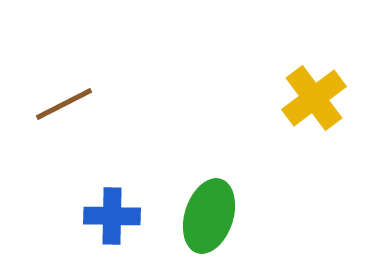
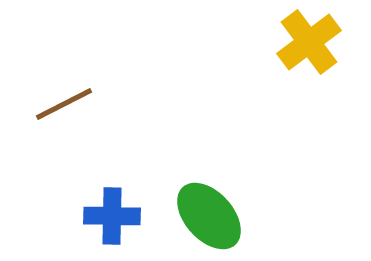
yellow cross: moved 5 px left, 56 px up
green ellipse: rotated 60 degrees counterclockwise
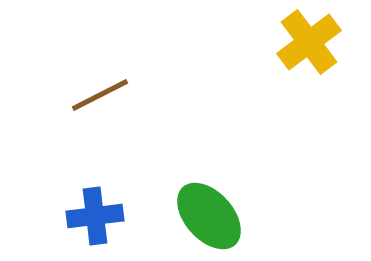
brown line: moved 36 px right, 9 px up
blue cross: moved 17 px left; rotated 8 degrees counterclockwise
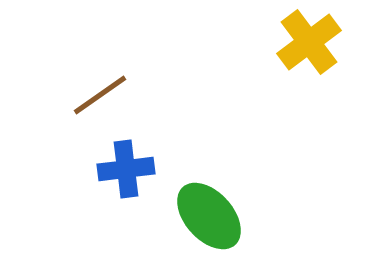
brown line: rotated 8 degrees counterclockwise
blue cross: moved 31 px right, 47 px up
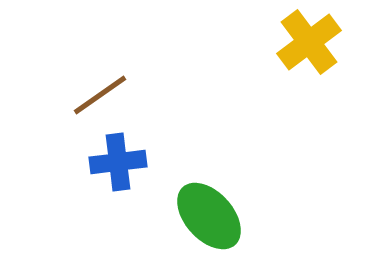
blue cross: moved 8 px left, 7 px up
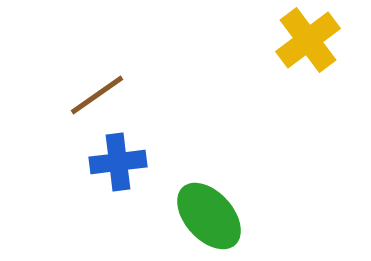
yellow cross: moved 1 px left, 2 px up
brown line: moved 3 px left
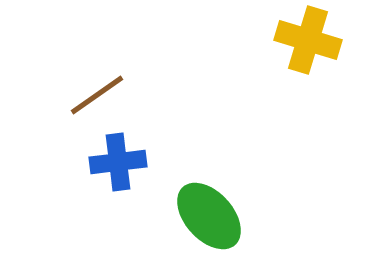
yellow cross: rotated 36 degrees counterclockwise
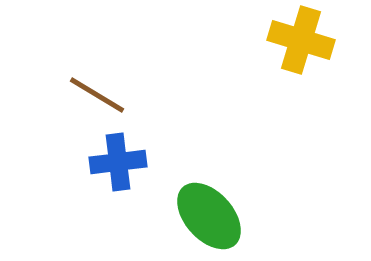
yellow cross: moved 7 px left
brown line: rotated 66 degrees clockwise
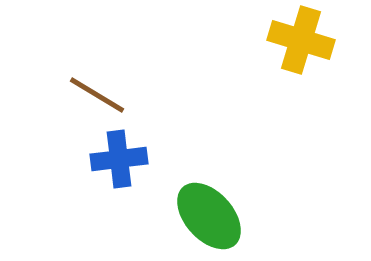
blue cross: moved 1 px right, 3 px up
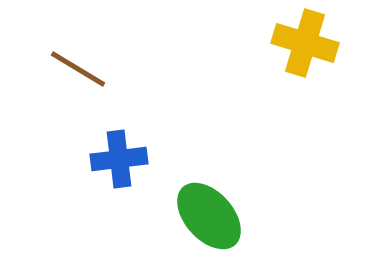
yellow cross: moved 4 px right, 3 px down
brown line: moved 19 px left, 26 px up
